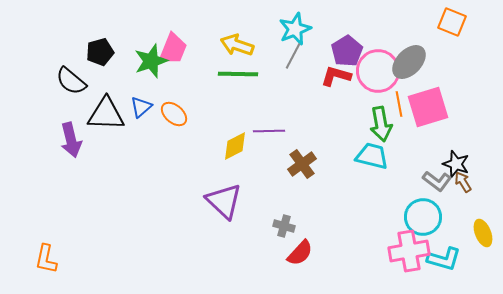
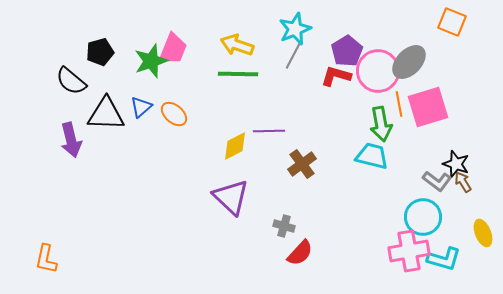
purple triangle: moved 7 px right, 4 px up
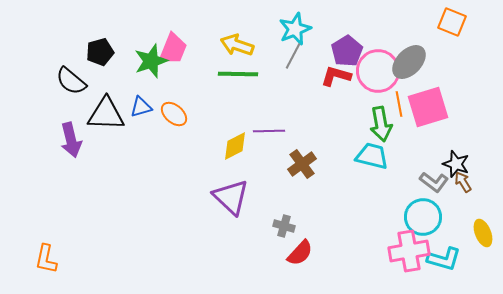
blue triangle: rotated 25 degrees clockwise
gray L-shape: moved 3 px left, 1 px down
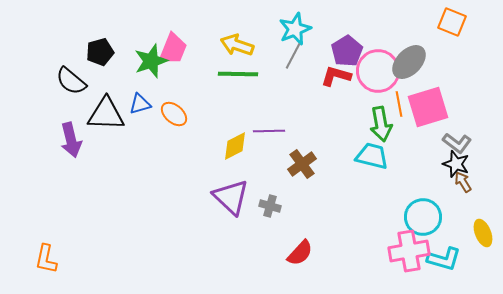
blue triangle: moved 1 px left, 3 px up
gray L-shape: moved 23 px right, 39 px up
gray cross: moved 14 px left, 20 px up
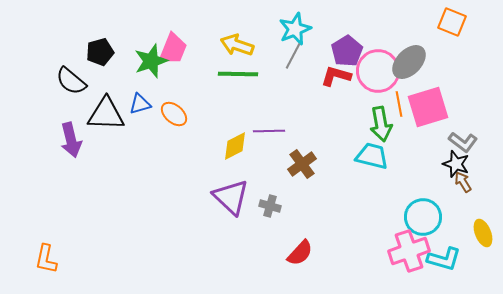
gray L-shape: moved 6 px right, 1 px up
pink cross: rotated 9 degrees counterclockwise
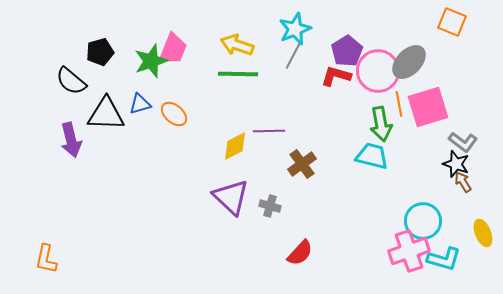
cyan circle: moved 4 px down
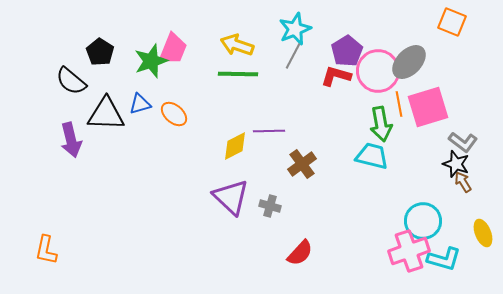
black pentagon: rotated 24 degrees counterclockwise
orange L-shape: moved 9 px up
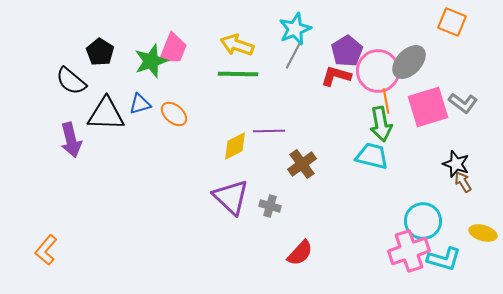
orange line: moved 13 px left, 3 px up
gray L-shape: moved 39 px up
yellow ellipse: rotated 52 degrees counterclockwise
orange L-shape: rotated 28 degrees clockwise
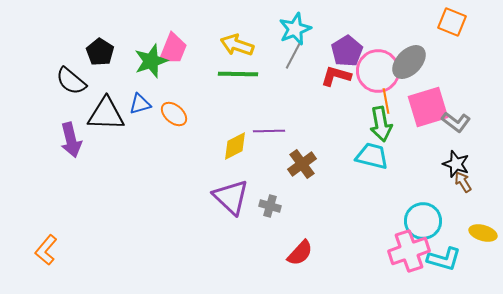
gray L-shape: moved 7 px left, 19 px down
